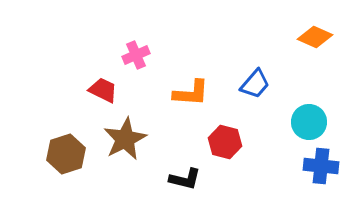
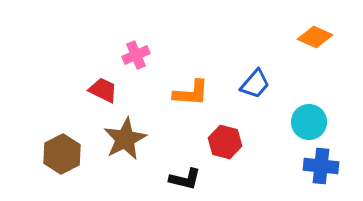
brown hexagon: moved 4 px left; rotated 9 degrees counterclockwise
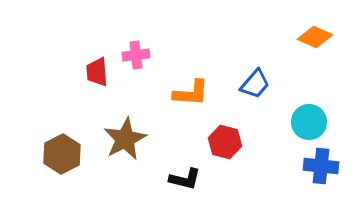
pink cross: rotated 16 degrees clockwise
red trapezoid: moved 6 px left, 18 px up; rotated 120 degrees counterclockwise
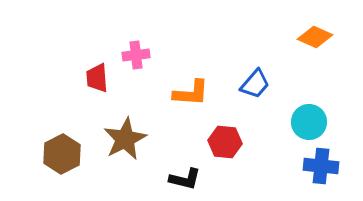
red trapezoid: moved 6 px down
red hexagon: rotated 8 degrees counterclockwise
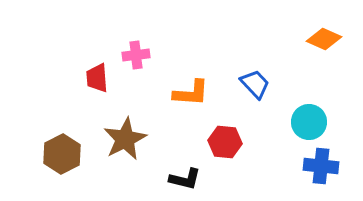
orange diamond: moved 9 px right, 2 px down
blue trapezoid: rotated 84 degrees counterclockwise
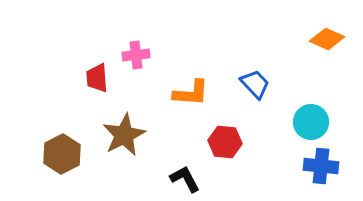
orange diamond: moved 3 px right
cyan circle: moved 2 px right
brown star: moved 1 px left, 4 px up
black L-shape: rotated 132 degrees counterclockwise
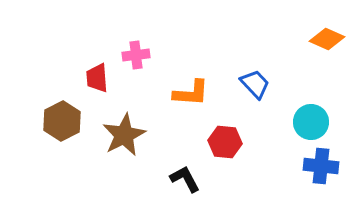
brown hexagon: moved 33 px up
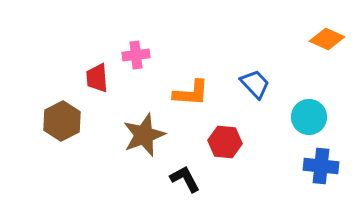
cyan circle: moved 2 px left, 5 px up
brown star: moved 20 px right; rotated 6 degrees clockwise
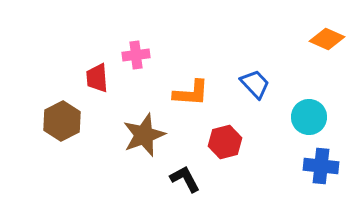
red hexagon: rotated 20 degrees counterclockwise
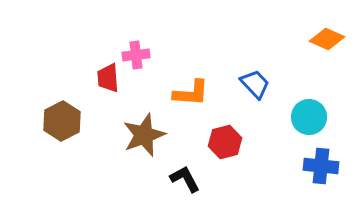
red trapezoid: moved 11 px right
